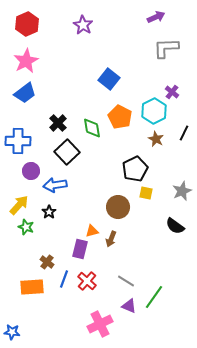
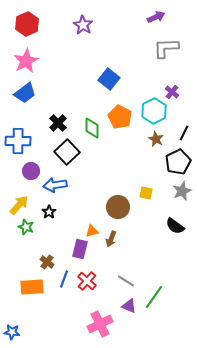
green diamond: rotated 10 degrees clockwise
black pentagon: moved 43 px right, 7 px up
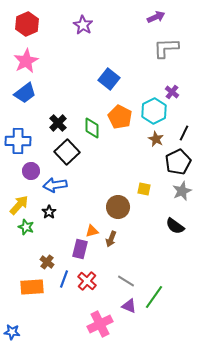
yellow square: moved 2 px left, 4 px up
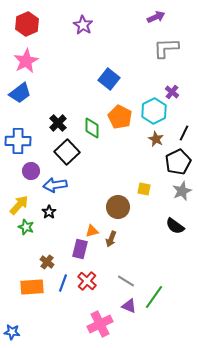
blue trapezoid: moved 5 px left
blue line: moved 1 px left, 4 px down
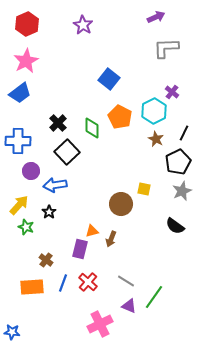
brown circle: moved 3 px right, 3 px up
brown cross: moved 1 px left, 2 px up
red cross: moved 1 px right, 1 px down
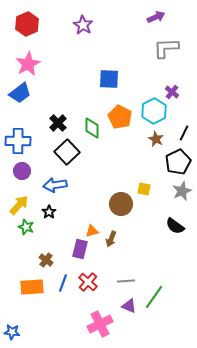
pink star: moved 2 px right, 3 px down
blue square: rotated 35 degrees counterclockwise
purple circle: moved 9 px left
gray line: rotated 36 degrees counterclockwise
